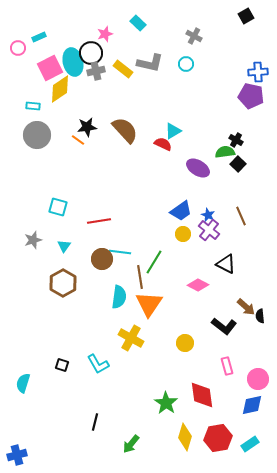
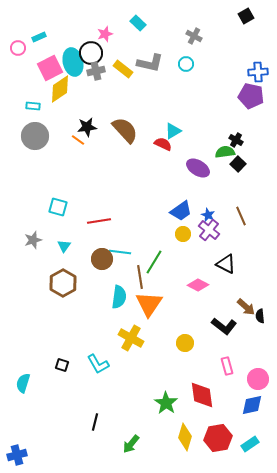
gray circle at (37, 135): moved 2 px left, 1 px down
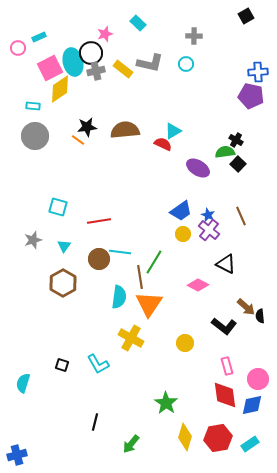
gray cross at (194, 36): rotated 28 degrees counterclockwise
brown semicircle at (125, 130): rotated 52 degrees counterclockwise
brown circle at (102, 259): moved 3 px left
red diamond at (202, 395): moved 23 px right
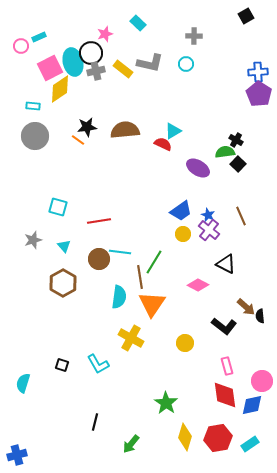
pink circle at (18, 48): moved 3 px right, 2 px up
purple pentagon at (251, 96): moved 8 px right, 2 px up; rotated 20 degrees clockwise
cyan triangle at (64, 246): rotated 16 degrees counterclockwise
orange triangle at (149, 304): moved 3 px right
pink circle at (258, 379): moved 4 px right, 2 px down
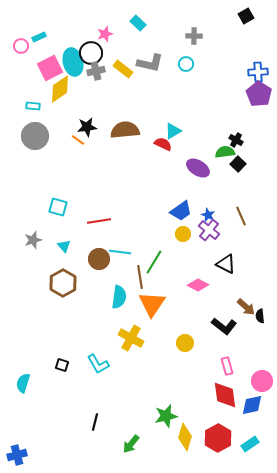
green star at (166, 403): moved 13 px down; rotated 25 degrees clockwise
red hexagon at (218, 438): rotated 20 degrees counterclockwise
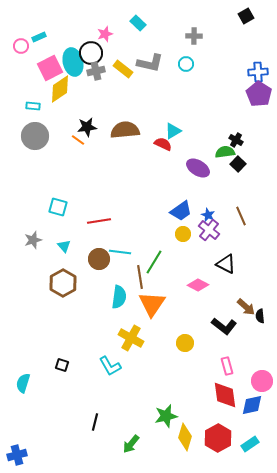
cyan L-shape at (98, 364): moved 12 px right, 2 px down
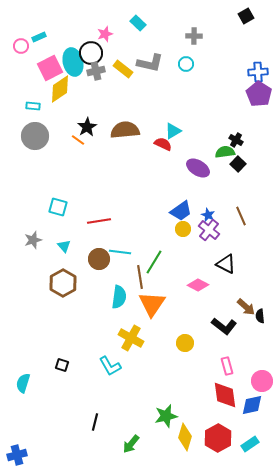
black star at (87, 127): rotated 24 degrees counterclockwise
yellow circle at (183, 234): moved 5 px up
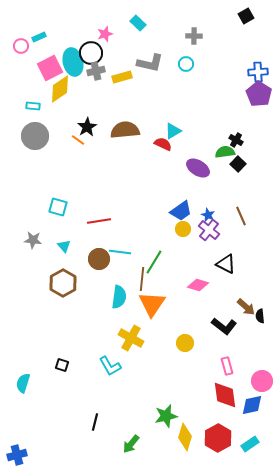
yellow rectangle at (123, 69): moved 1 px left, 8 px down; rotated 54 degrees counterclockwise
gray star at (33, 240): rotated 24 degrees clockwise
brown line at (140, 277): moved 2 px right, 2 px down; rotated 15 degrees clockwise
pink diamond at (198, 285): rotated 10 degrees counterclockwise
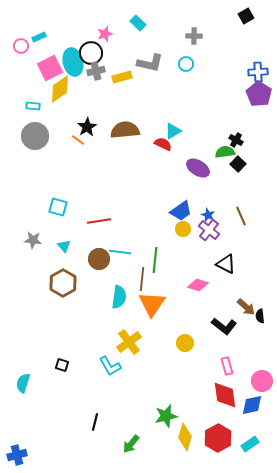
green line at (154, 262): moved 1 px right, 2 px up; rotated 25 degrees counterclockwise
yellow cross at (131, 338): moved 2 px left, 4 px down; rotated 25 degrees clockwise
